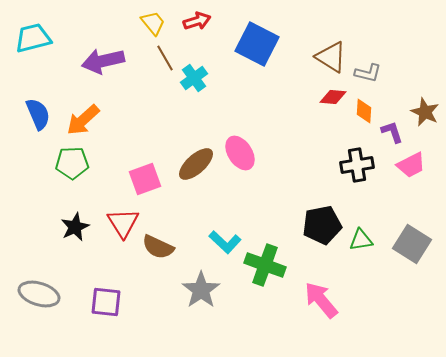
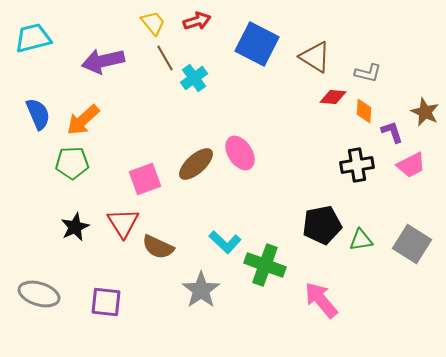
brown triangle: moved 16 px left
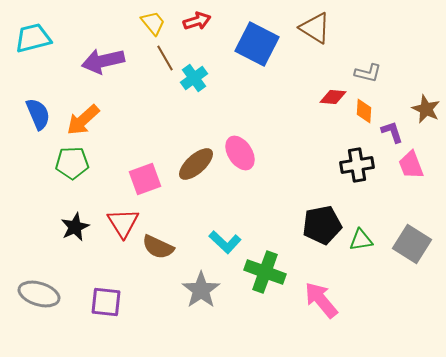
brown triangle: moved 29 px up
brown star: moved 1 px right, 3 px up
pink trapezoid: rotated 96 degrees clockwise
green cross: moved 7 px down
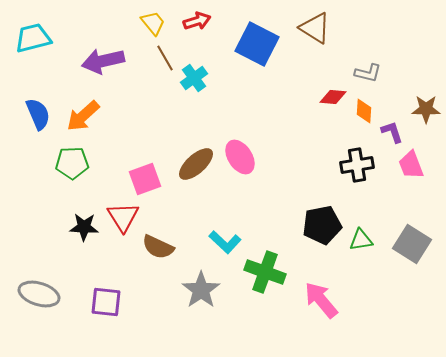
brown star: rotated 24 degrees counterclockwise
orange arrow: moved 4 px up
pink ellipse: moved 4 px down
red triangle: moved 6 px up
black star: moved 9 px right; rotated 28 degrees clockwise
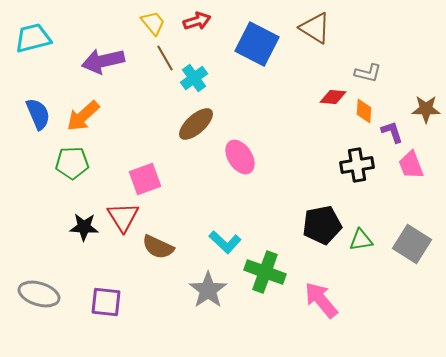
brown ellipse: moved 40 px up
gray star: moved 7 px right
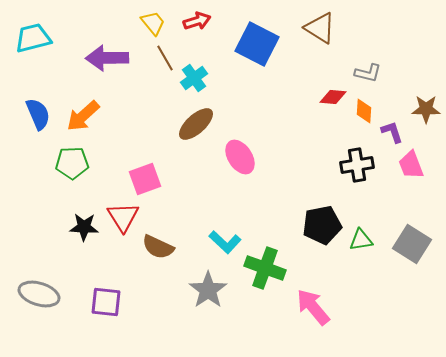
brown triangle: moved 5 px right
purple arrow: moved 4 px right, 3 px up; rotated 12 degrees clockwise
green cross: moved 4 px up
pink arrow: moved 8 px left, 7 px down
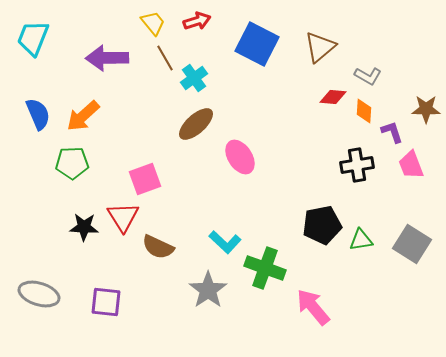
brown triangle: moved 19 px down; rotated 48 degrees clockwise
cyan trapezoid: rotated 54 degrees counterclockwise
gray L-shape: moved 3 px down; rotated 16 degrees clockwise
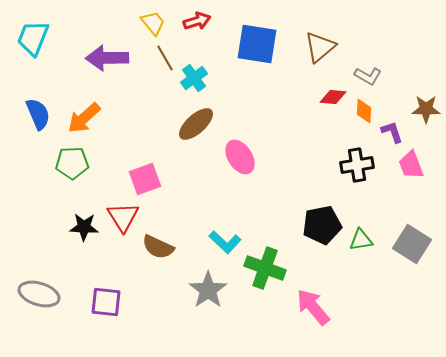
blue square: rotated 18 degrees counterclockwise
orange arrow: moved 1 px right, 2 px down
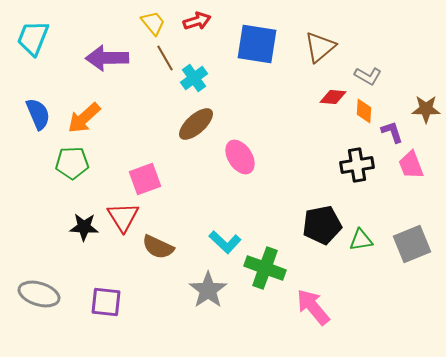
gray square: rotated 36 degrees clockwise
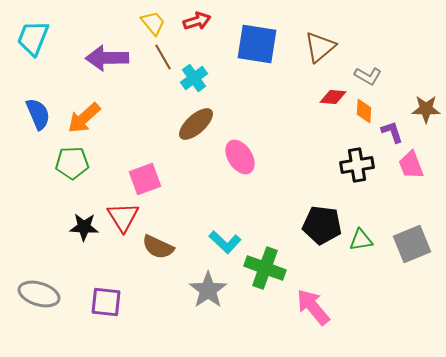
brown line: moved 2 px left, 1 px up
black pentagon: rotated 18 degrees clockwise
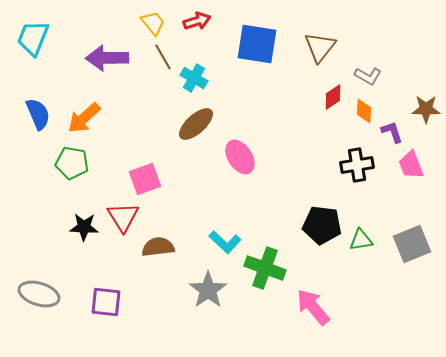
brown triangle: rotated 12 degrees counterclockwise
cyan cross: rotated 24 degrees counterclockwise
red diamond: rotated 40 degrees counterclockwise
green pentagon: rotated 12 degrees clockwise
brown semicircle: rotated 148 degrees clockwise
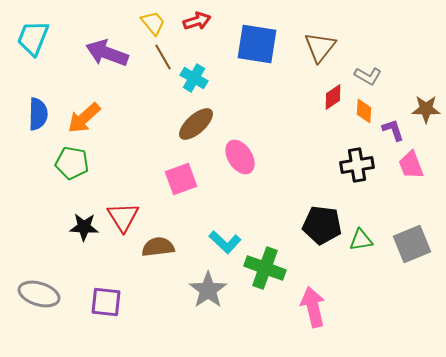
purple arrow: moved 5 px up; rotated 21 degrees clockwise
blue semicircle: rotated 24 degrees clockwise
purple L-shape: moved 1 px right, 2 px up
pink square: moved 36 px right
pink arrow: rotated 27 degrees clockwise
